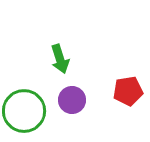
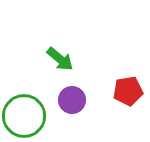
green arrow: rotated 32 degrees counterclockwise
green circle: moved 5 px down
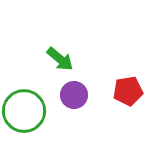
purple circle: moved 2 px right, 5 px up
green circle: moved 5 px up
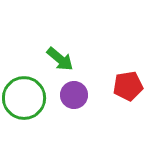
red pentagon: moved 5 px up
green circle: moved 13 px up
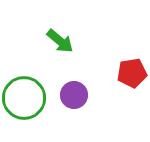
green arrow: moved 18 px up
red pentagon: moved 4 px right, 13 px up
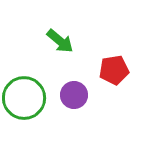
red pentagon: moved 18 px left, 3 px up
